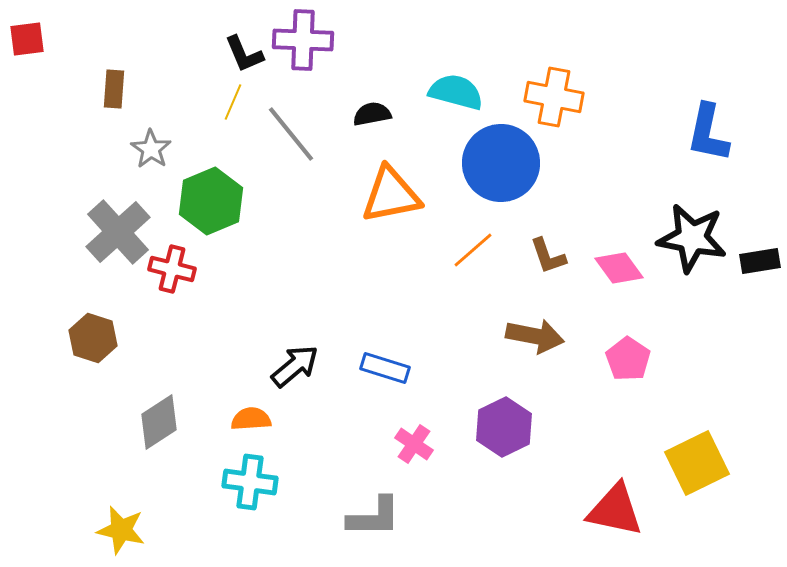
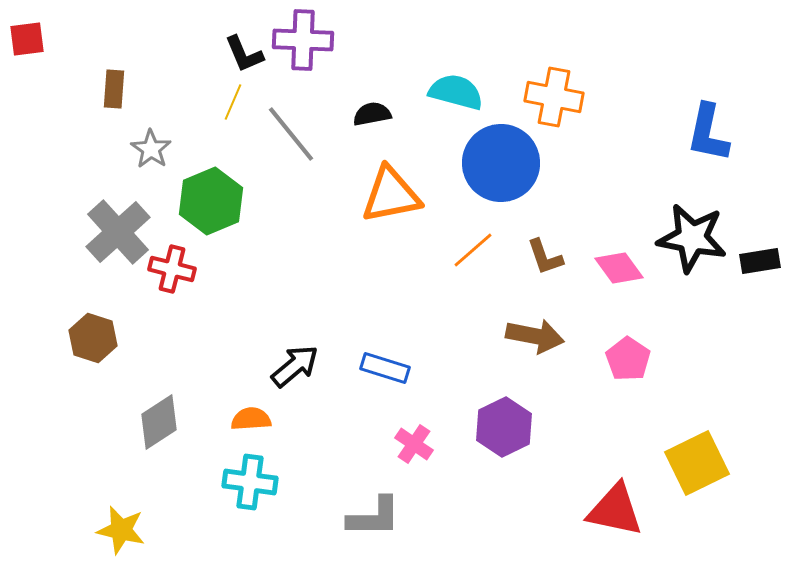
brown L-shape: moved 3 px left, 1 px down
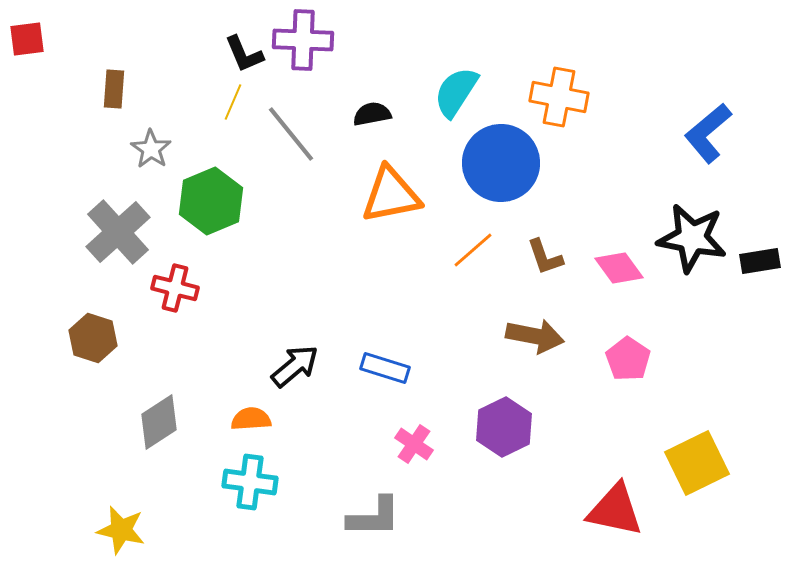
cyan semicircle: rotated 72 degrees counterclockwise
orange cross: moved 5 px right
blue L-shape: rotated 38 degrees clockwise
red cross: moved 3 px right, 19 px down
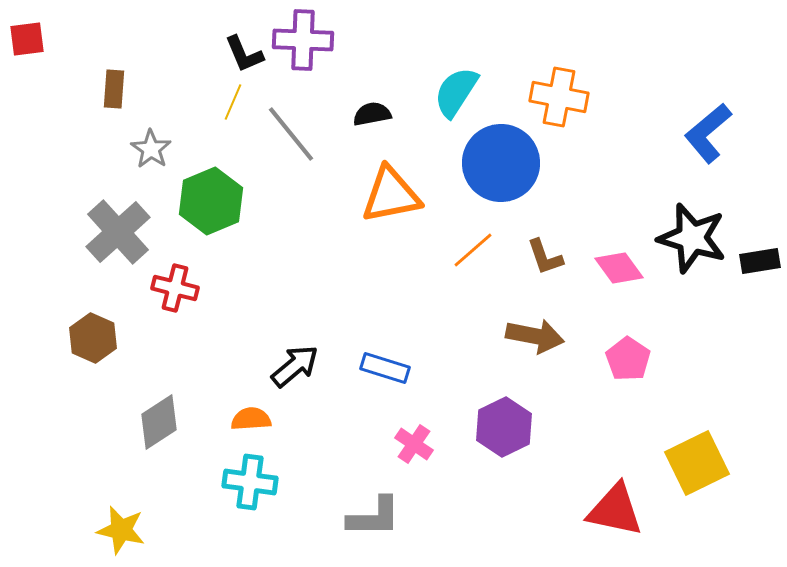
black star: rotated 6 degrees clockwise
brown hexagon: rotated 6 degrees clockwise
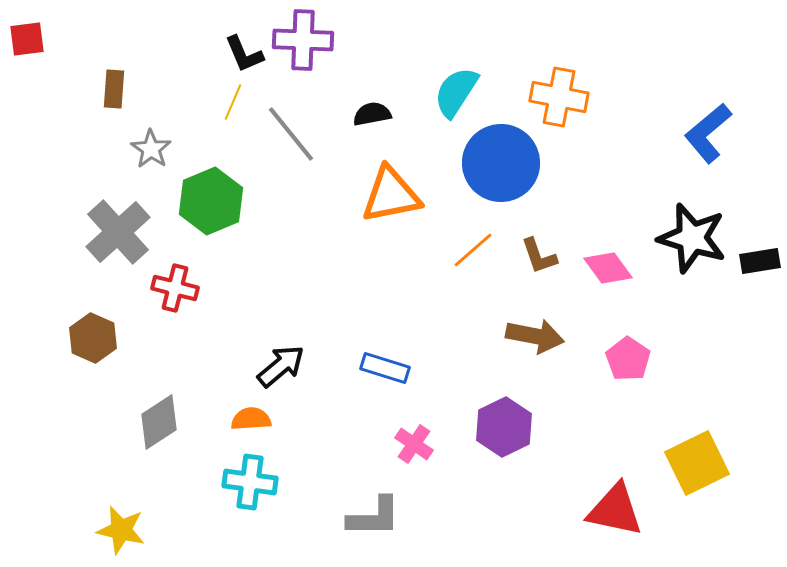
brown L-shape: moved 6 px left, 1 px up
pink diamond: moved 11 px left
black arrow: moved 14 px left
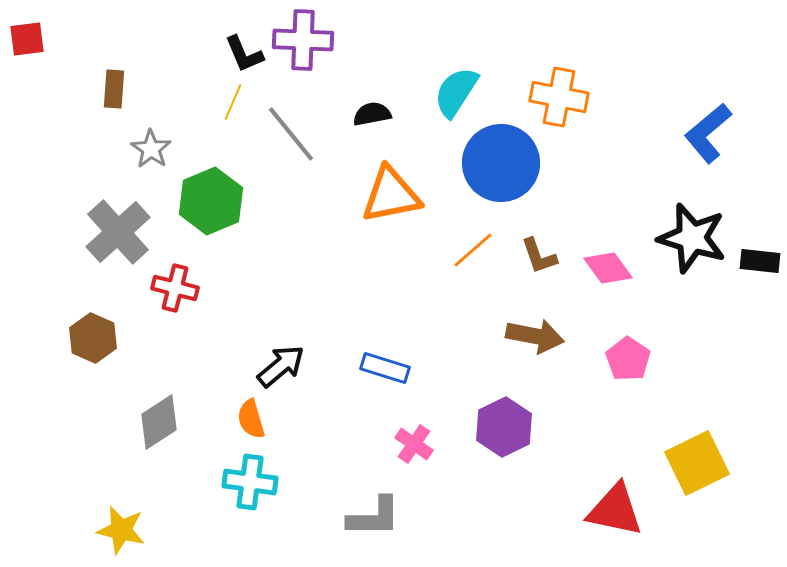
black rectangle: rotated 15 degrees clockwise
orange semicircle: rotated 102 degrees counterclockwise
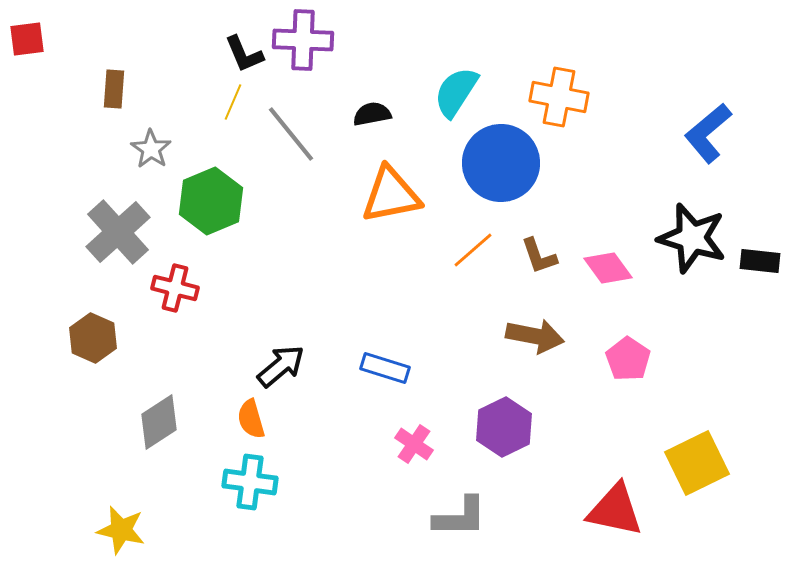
gray L-shape: moved 86 px right
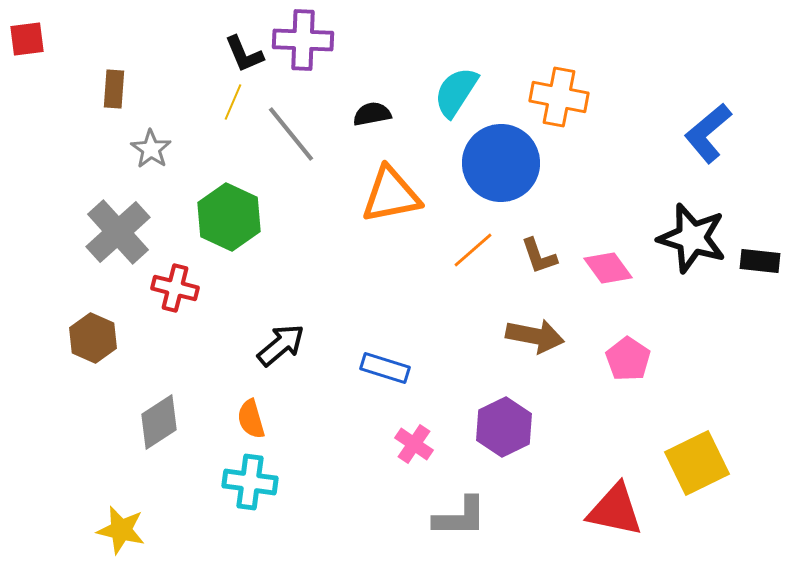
green hexagon: moved 18 px right, 16 px down; rotated 12 degrees counterclockwise
black arrow: moved 21 px up
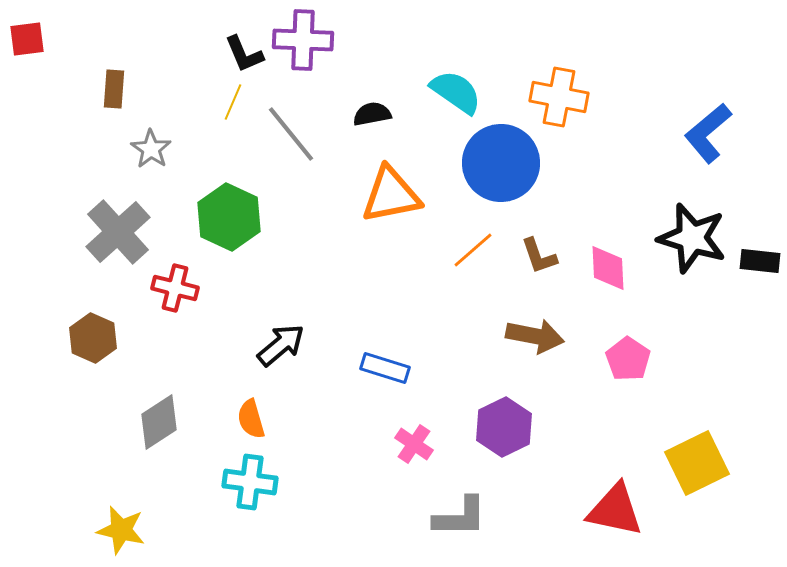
cyan semicircle: rotated 92 degrees clockwise
pink diamond: rotated 33 degrees clockwise
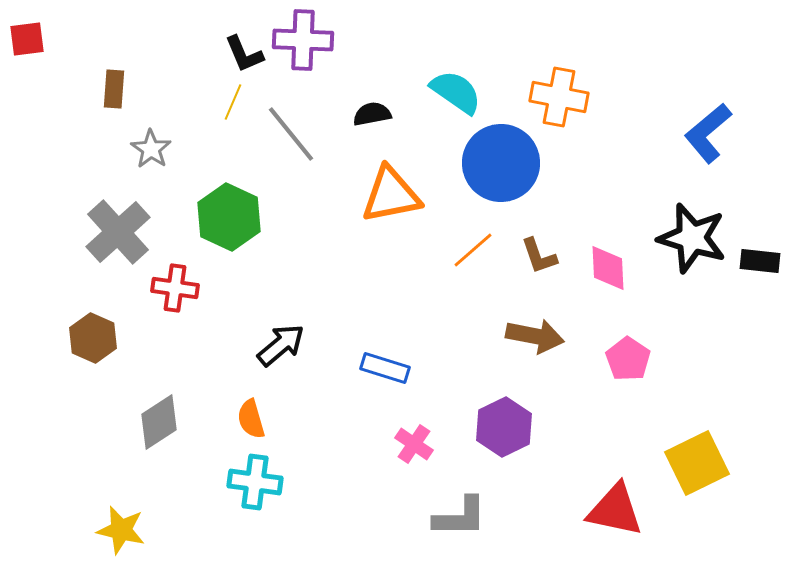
red cross: rotated 6 degrees counterclockwise
cyan cross: moved 5 px right
